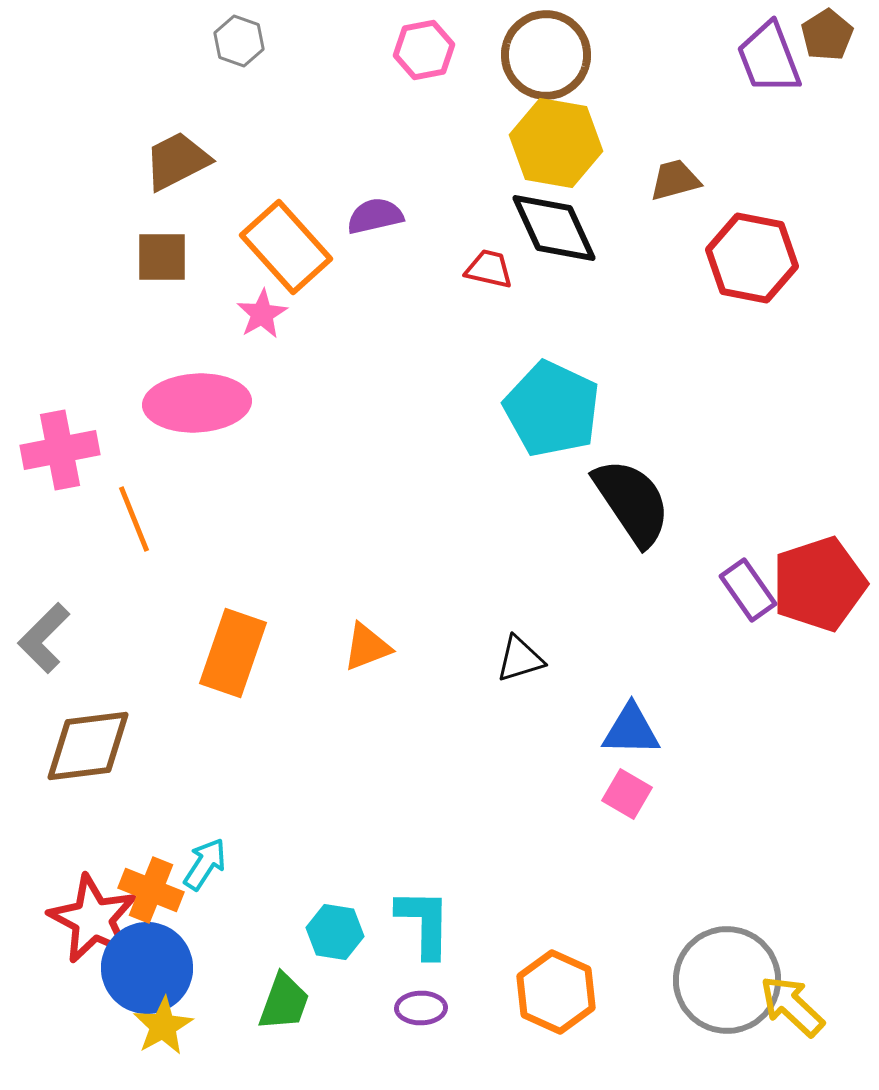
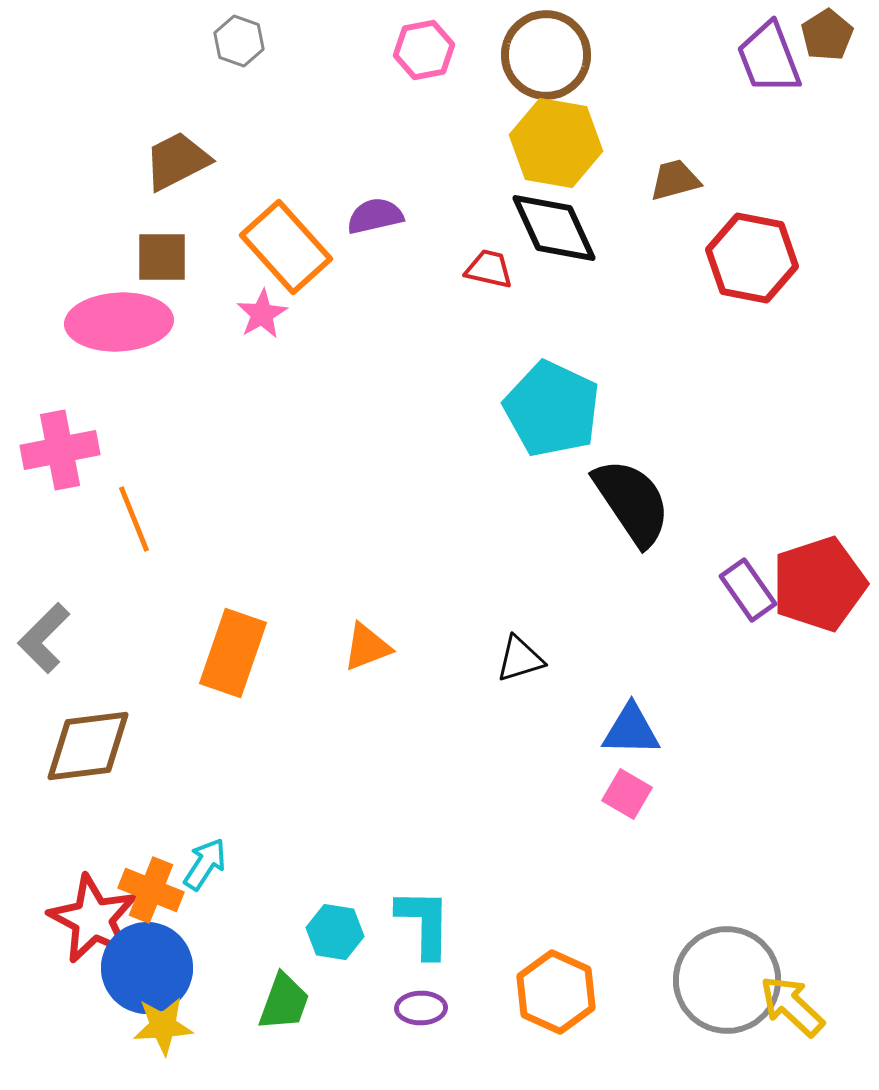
pink ellipse at (197, 403): moved 78 px left, 81 px up
yellow star at (163, 1026): rotated 26 degrees clockwise
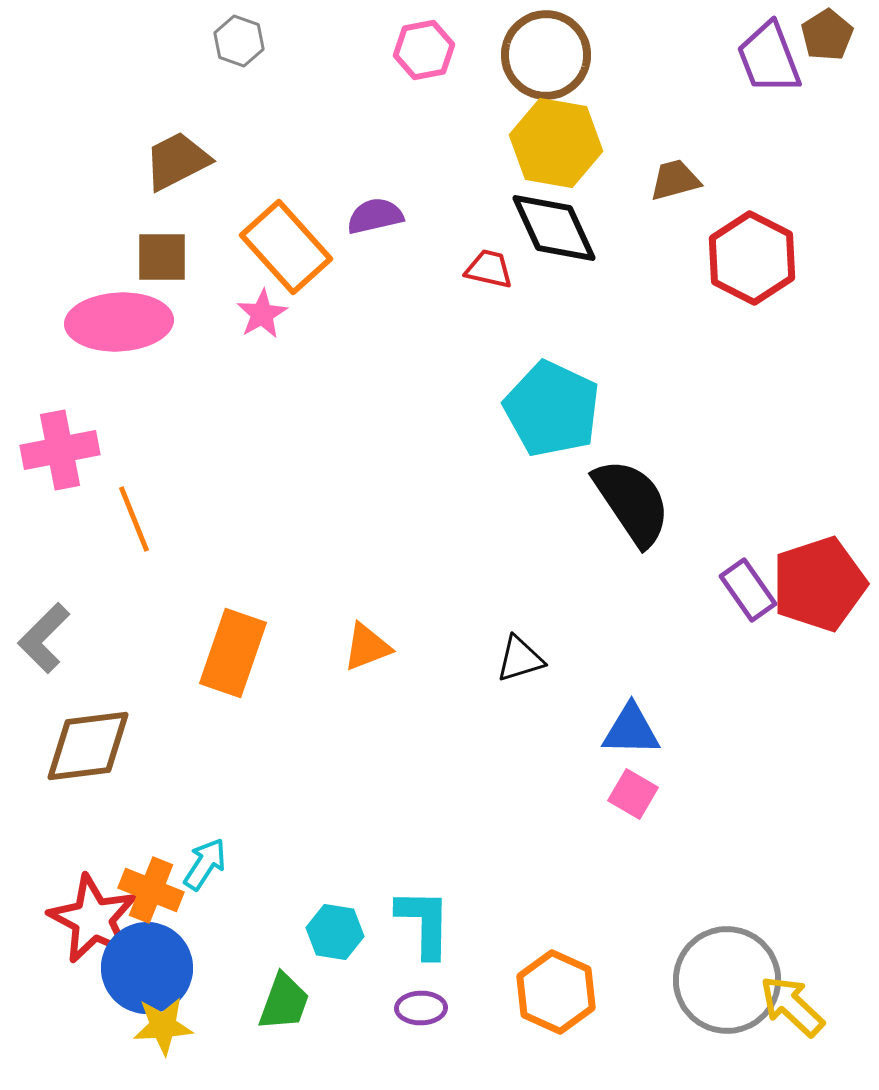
red hexagon at (752, 258): rotated 16 degrees clockwise
pink square at (627, 794): moved 6 px right
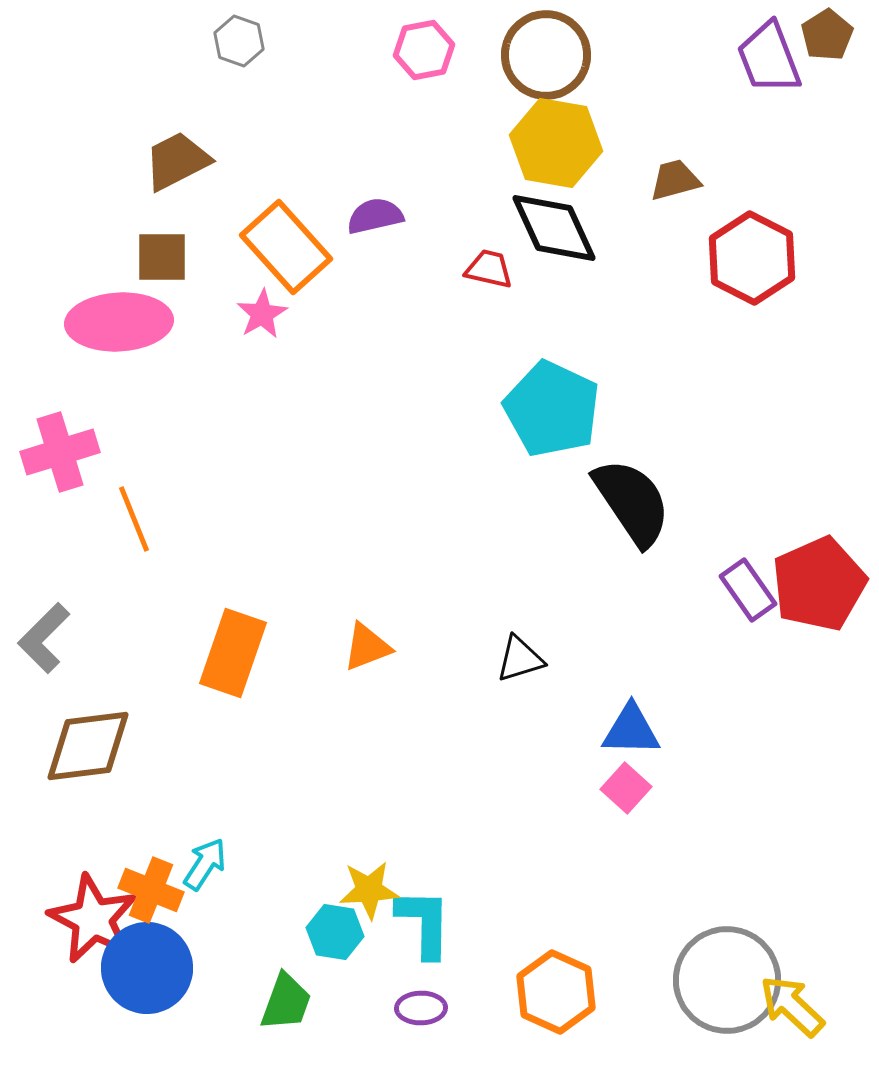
pink cross at (60, 450): moved 2 px down; rotated 6 degrees counterclockwise
red pentagon at (819, 584): rotated 6 degrees counterclockwise
pink square at (633, 794): moved 7 px left, 6 px up; rotated 12 degrees clockwise
green trapezoid at (284, 1002): moved 2 px right
yellow star at (163, 1026): moved 206 px right, 136 px up
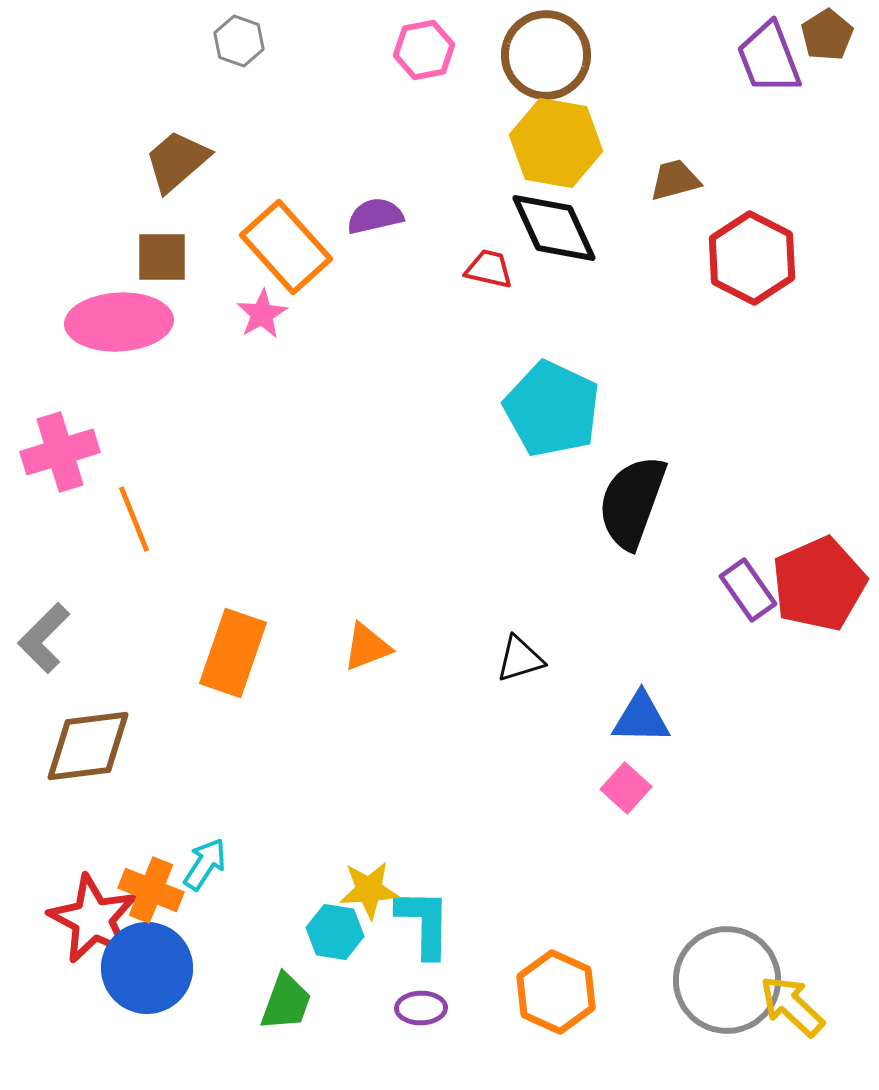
brown trapezoid at (177, 161): rotated 14 degrees counterclockwise
black semicircle at (632, 502): rotated 126 degrees counterclockwise
blue triangle at (631, 730): moved 10 px right, 12 px up
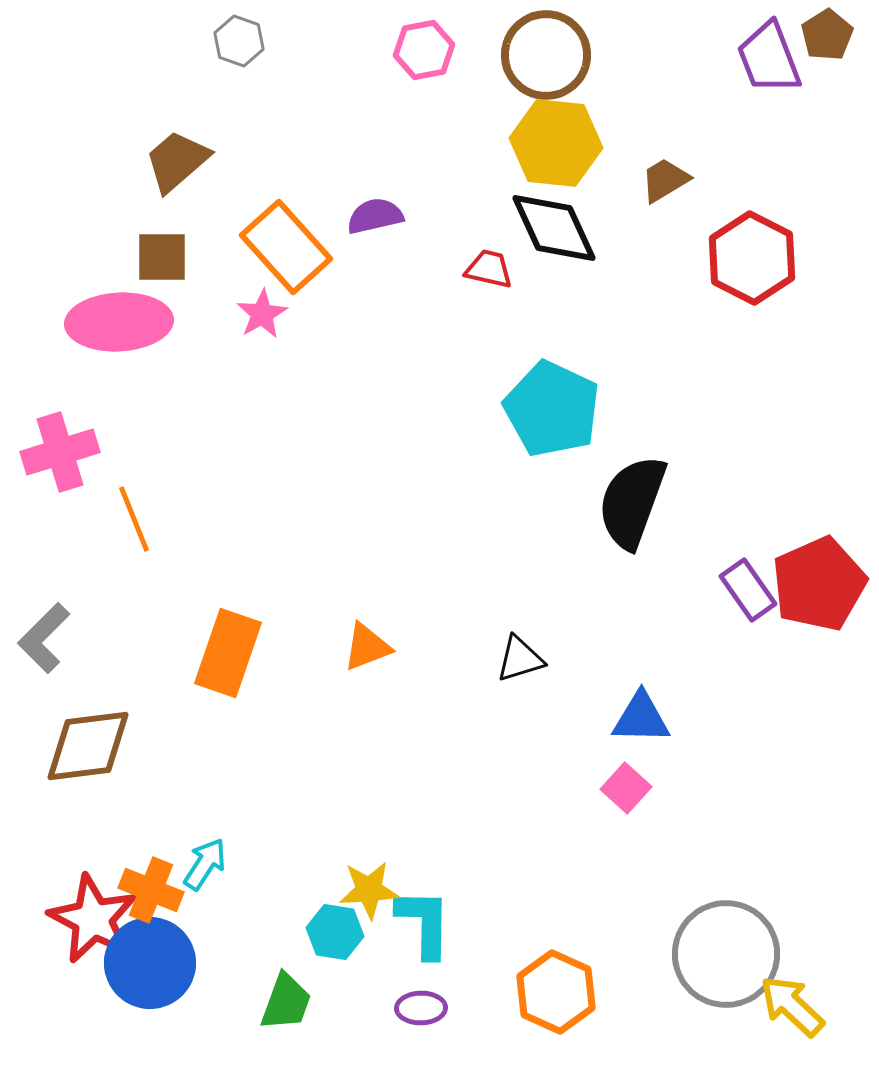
yellow hexagon at (556, 143): rotated 4 degrees counterclockwise
brown trapezoid at (675, 180): moved 10 px left; rotated 16 degrees counterclockwise
orange rectangle at (233, 653): moved 5 px left
blue circle at (147, 968): moved 3 px right, 5 px up
gray circle at (727, 980): moved 1 px left, 26 px up
